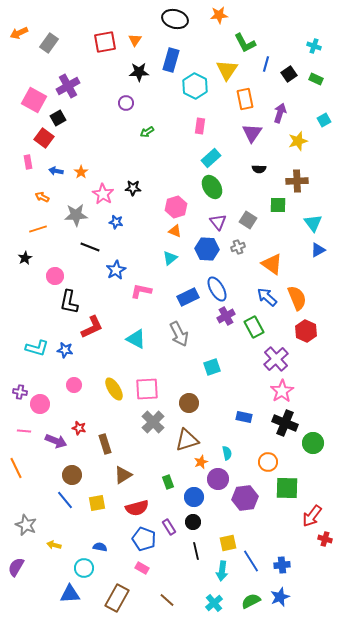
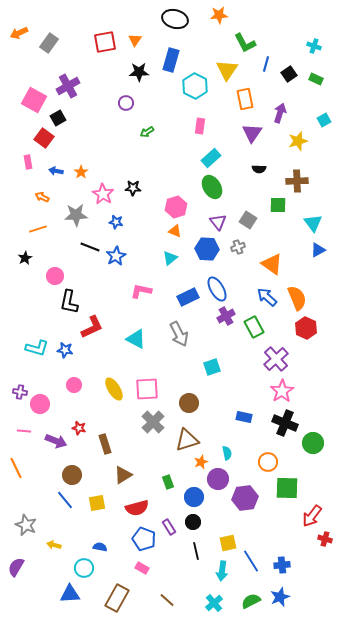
blue star at (116, 270): moved 14 px up
red hexagon at (306, 331): moved 3 px up
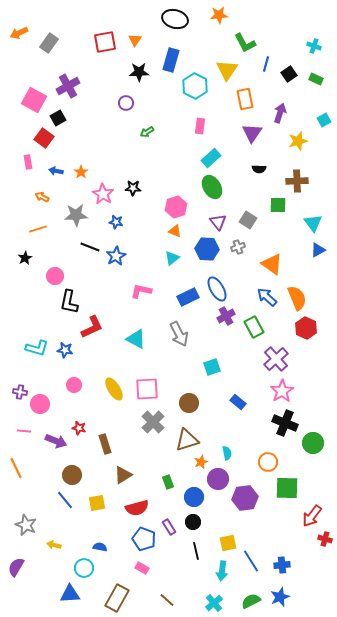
cyan triangle at (170, 258): moved 2 px right
blue rectangle at (244, 417): moved 6 px left, 15 px up; rotated 28 degrees clockwise
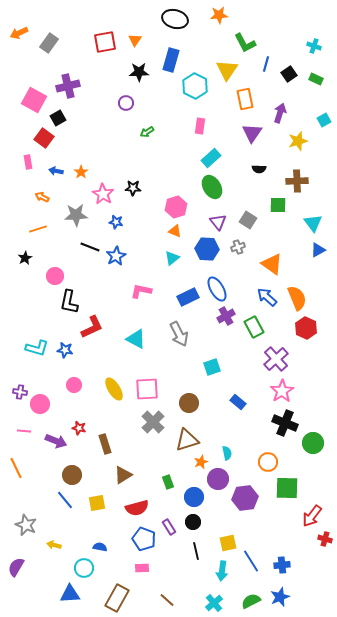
purple cross at (68, 86): rotated 15 degrees clockwise
pink rectangle at (142, 568): rotated 32 degrees counterclockwise
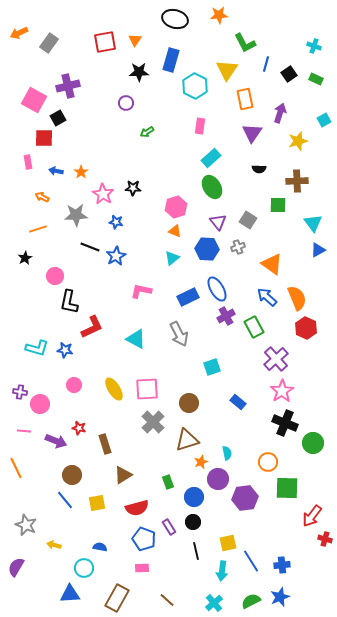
red square at (44, 138): rotated 36 degrees counterclockwise
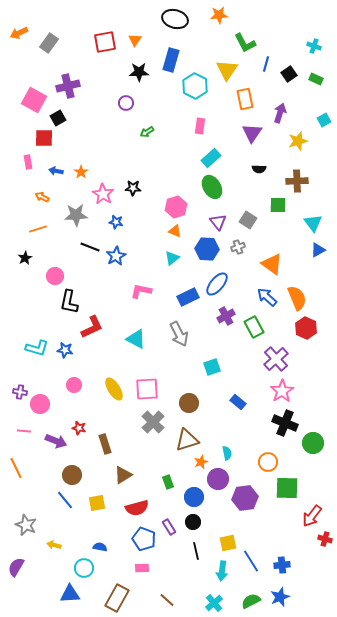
blue ellipse at (217, 289): moved 5 px up; rotated 70 degrees clockwise
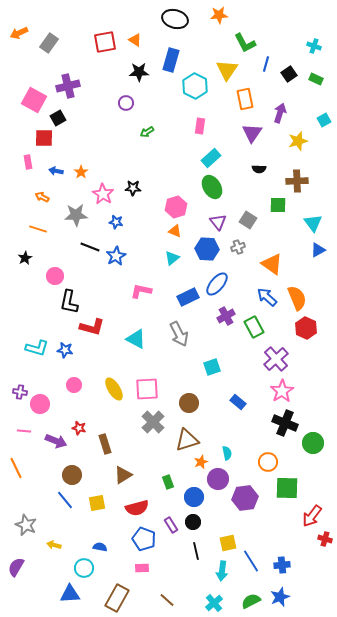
orange triangle at (135, 40): rotated 32 degrees counterclockwise
orange line at (38, 229): rotated 36 degrees clockwise
red L-shape at (92, 327): rotated 40 degrees clockwise
purple rectangle at (169, 527): moved 2 px right, 2 px up
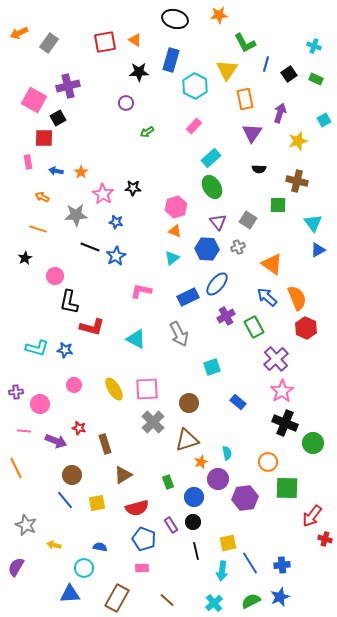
pink rectangle at (200, 126): moved 6 px left; rotated 35 degrees clockwise
brown cross at (297, 181): rotated 15 degrees clockwise
purple cross at (20, 392): moved 4 px left; rotated 16 degrees counterclockwise
blue line at (251, 561): moved 1 px left, 2 px down
